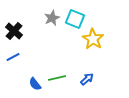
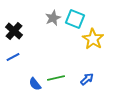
gray star: moved 1 px right
green line: moved 1 px left
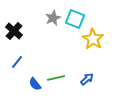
blue line: moved 4 px right, 5 px down; rotated 24 degrees counterclockwise
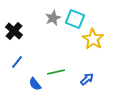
green line: moved 6 px up
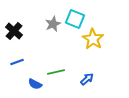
gray star: moved 6 px down
blue line: rotated 32 degrees clockwise
blue semicircle: rotated 24 degrees counterclockwise
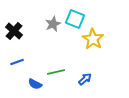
blue arrow: moved 2 px left
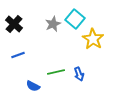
cyan square: rotated 18 degrees clockwise
black cross: moved 7 px up
blue line: moved 1 px right, 7 px up
blue arrow: moved 6 px left, 5 px up; rotated 112 degrees clockwise
blue semicircle: moved 2 px left, 2 px down
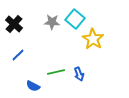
gray star: moved 1 px left, 2 px up; rotated 28 degrees clockwise
blue line: rotated 24 degrees counterclockwise
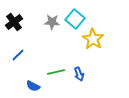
black cross: moved 2 px up; rotated 12 degrees clockwise
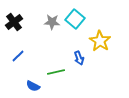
yellow star: moved 7 px right, 2 px down
blue line: moved 1 px down
blue arrow: moved 16 px up
